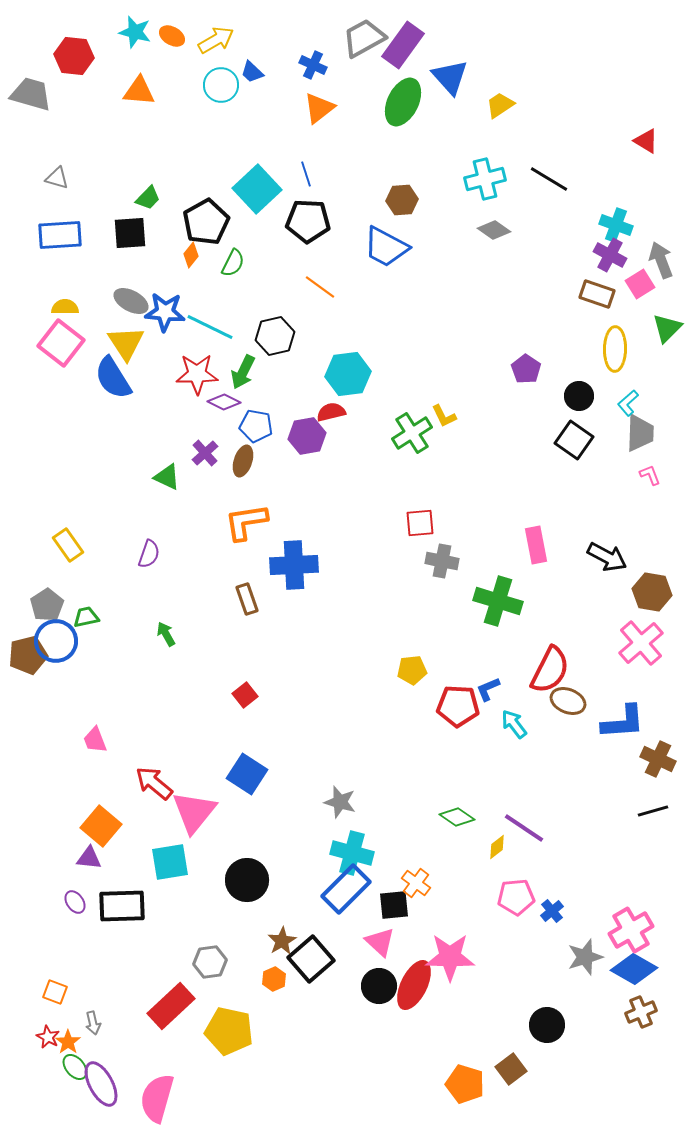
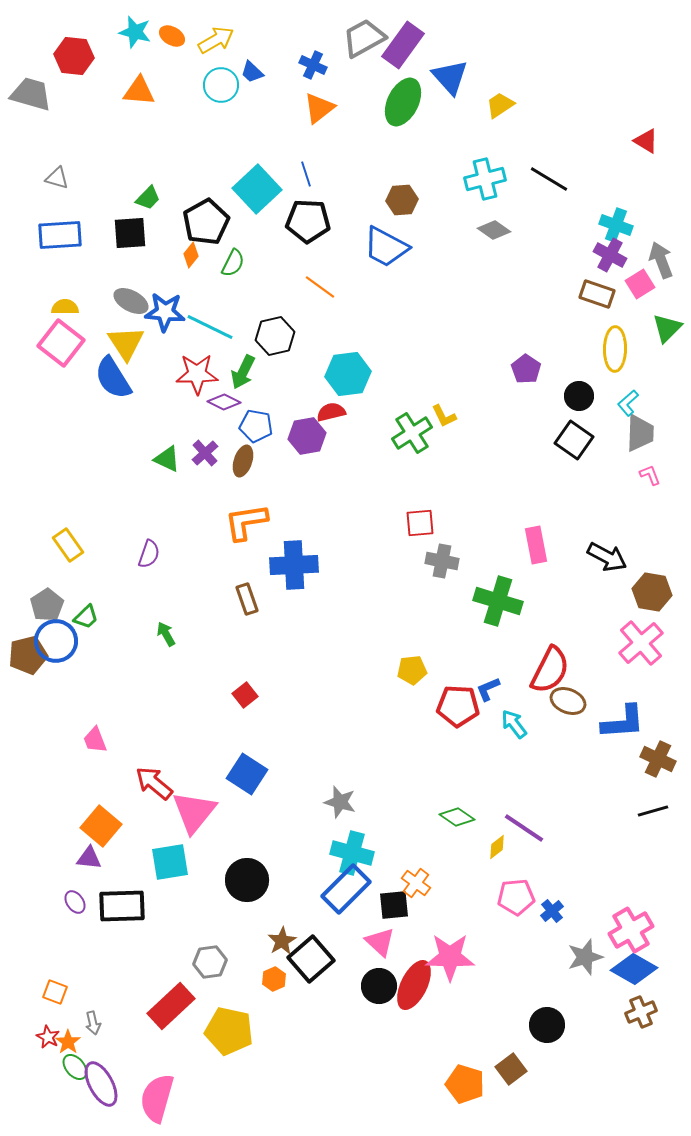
green triangle at (167, 477): moved 18 px up
green trapezoid at (86, 617): rotated 148 degrees clockwise
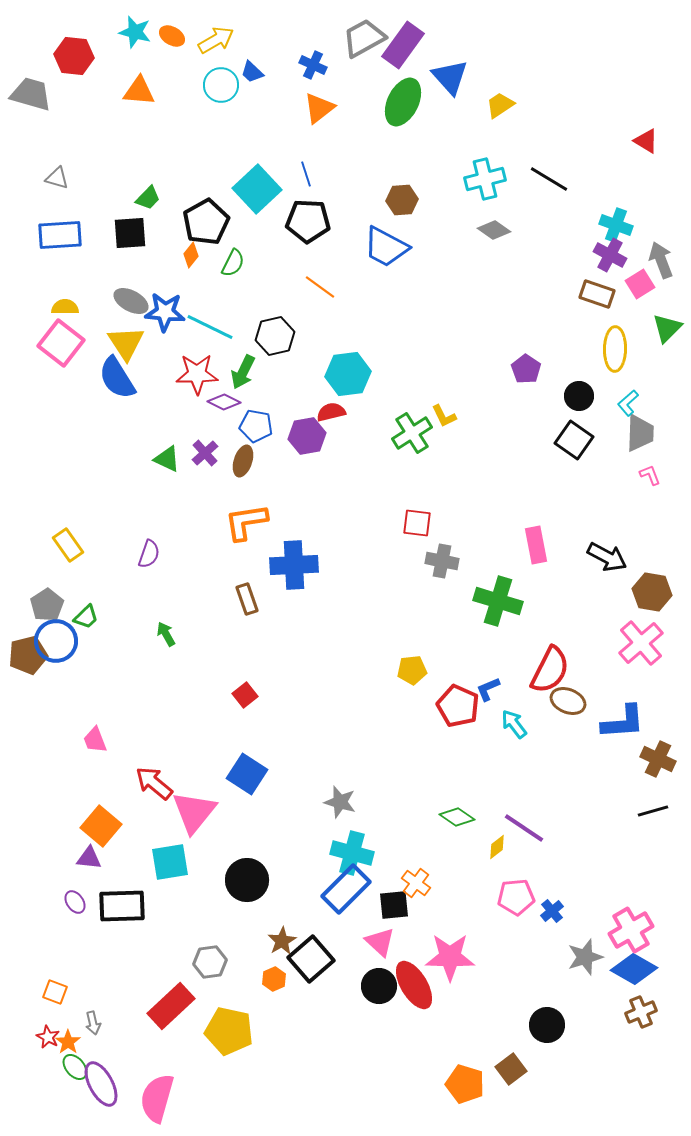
blue semicircle at (113, 378): moved 4 px right
red square at (420, 523): moved 3 px left; rotated 12 degrees clockwise
red pentagon at (458, 706): rotated 21 degrees clockwise
red ellipse at (414, 985): rotated 57 degrees counterclockwise
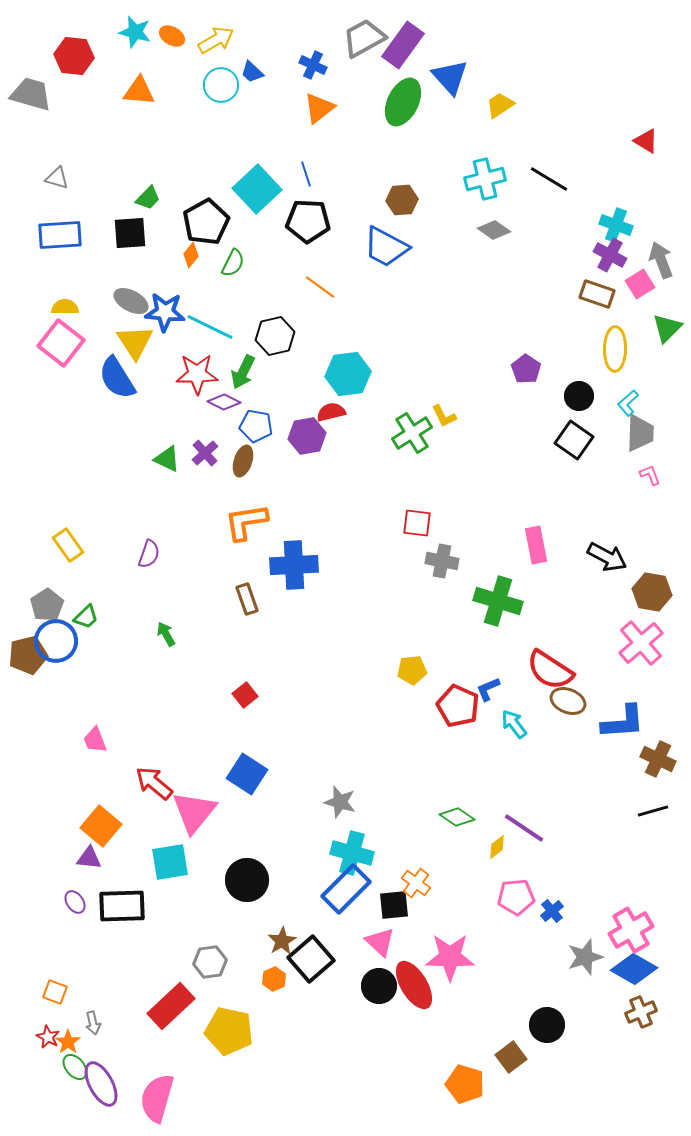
yellow triangle at (126, 343): moved 9 px right, 1 px up
red semicircle at (550, 670): rotated 96 degrees clockwise
brown square at (511, 1069): moved 12 px up
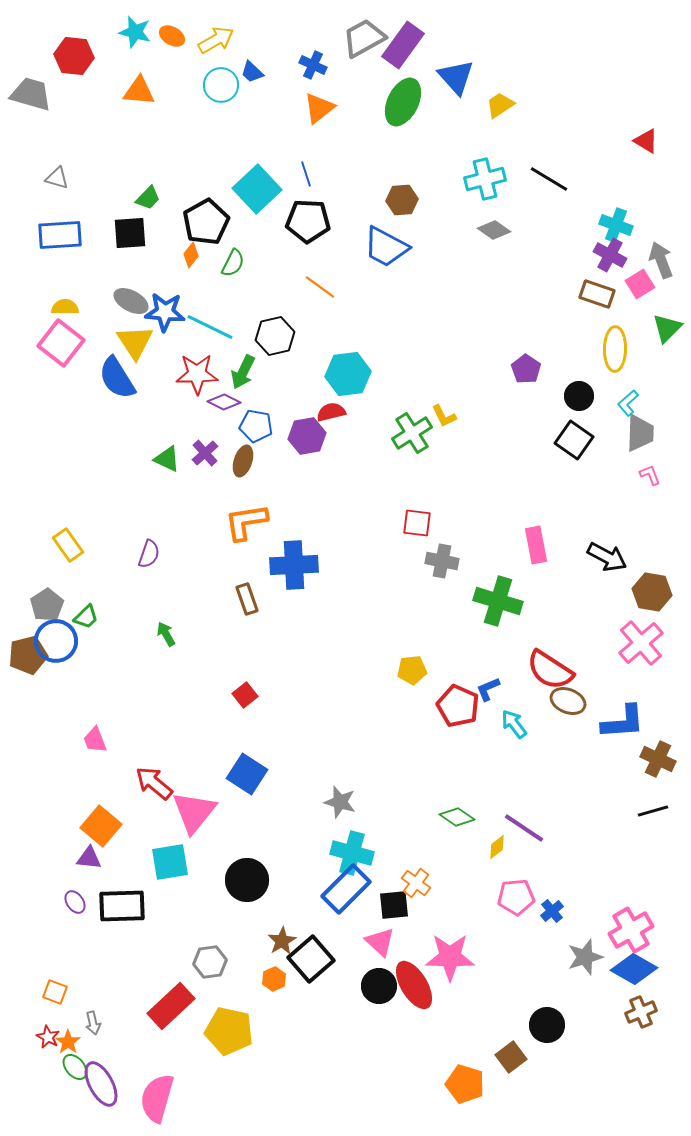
blue triangle at (450, 77): moved 6 px right
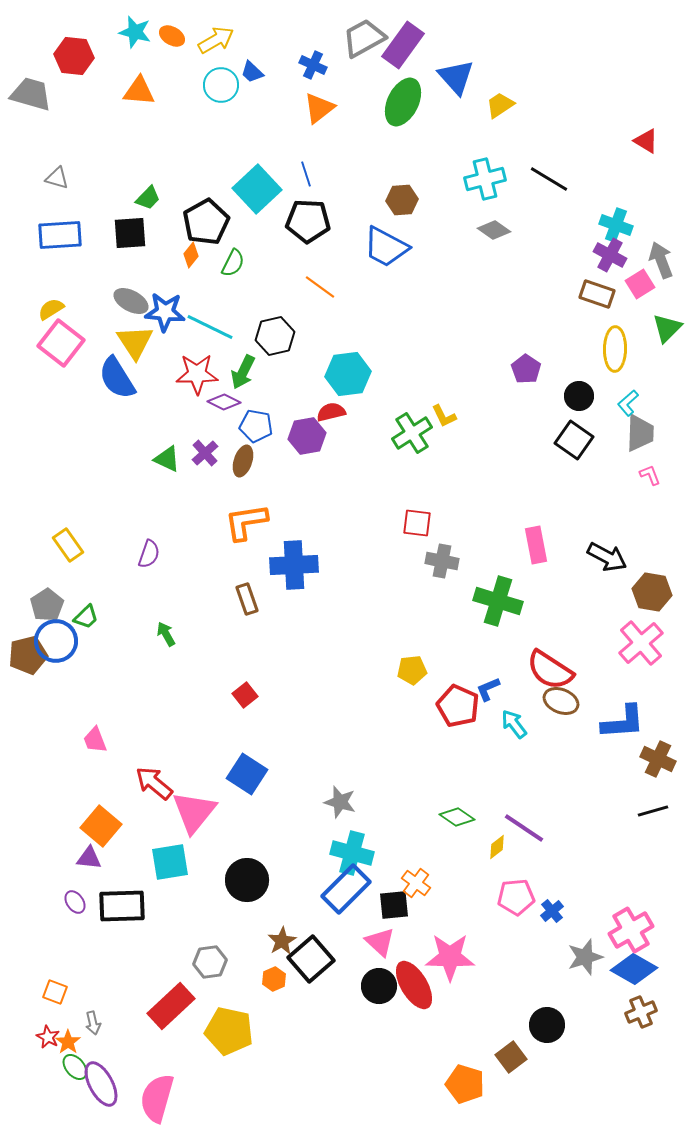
yellow semicircle at (65, 307): moved 14 px left, 2 px down; rotated 32 degrees counterclockwise
brown ellipse at (568, 701): moved 7 px left
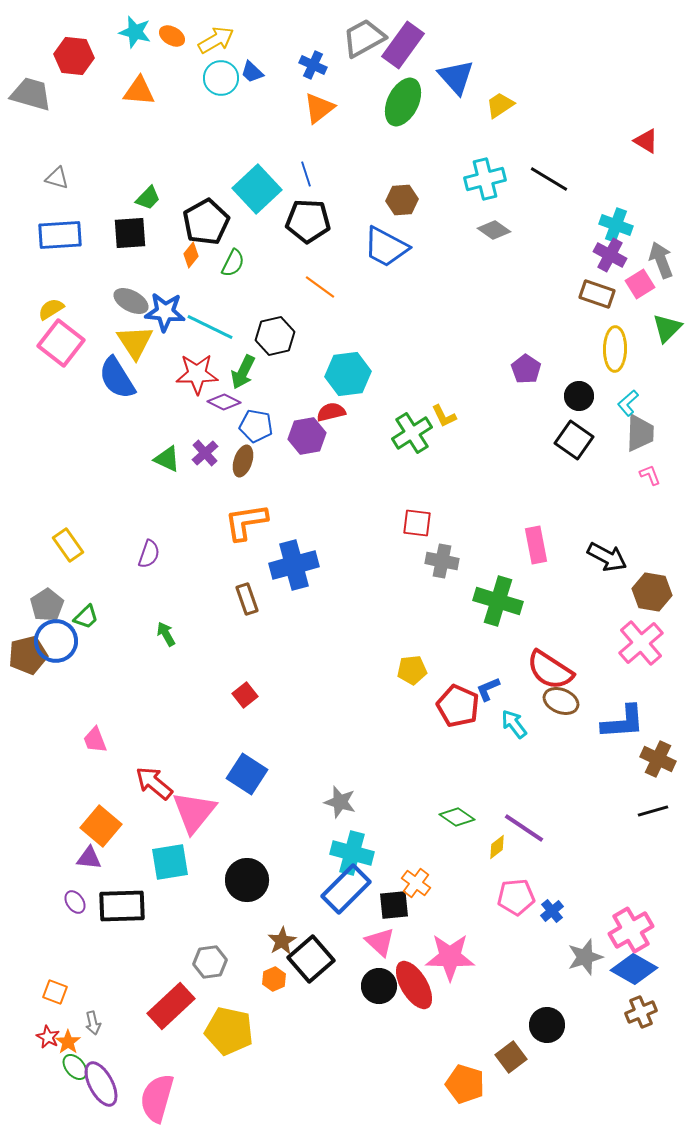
cyan circle at (221, 85): moved 7 px up
blue cross at (294, 565): rotated 12 degrees counterclockwise
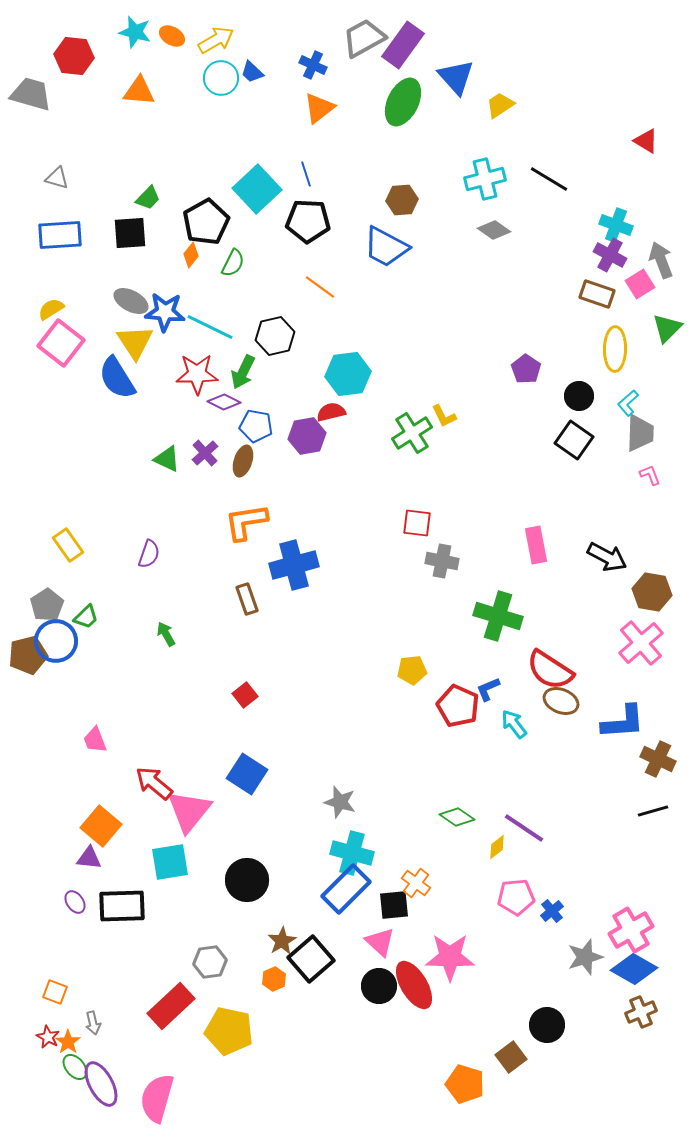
green cross at (498, 601): moved 15 px down
pink triangle at (194, 812): moved 5 px left, 1 px up
